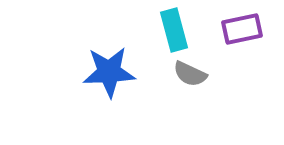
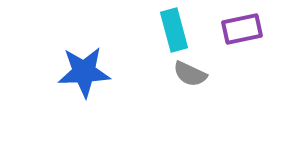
blue star: moved 25 px left
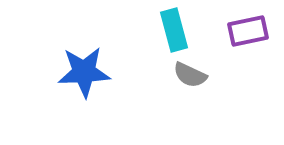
purple rectangle: moved 6 px right, 2 px down
gray semicircle: moved 1 px down
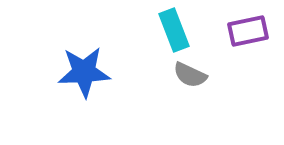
cyan rectangle: rotated 6 degrees counterclockwise
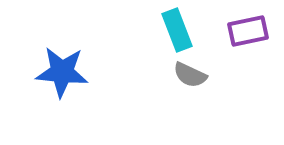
cyan rectangle: moved 3 px right
blue star: moved 22 px left; rotated 8 degrees clockwise
